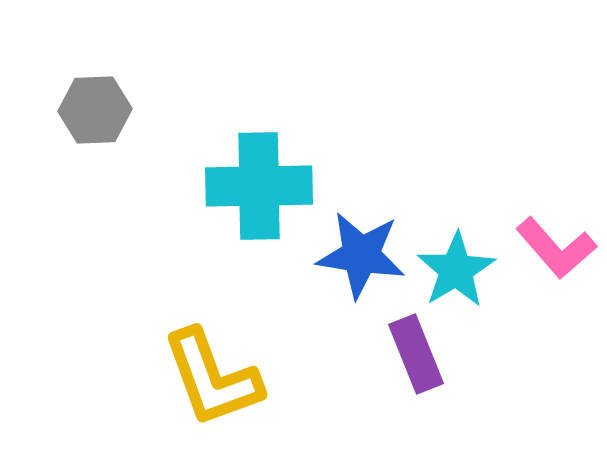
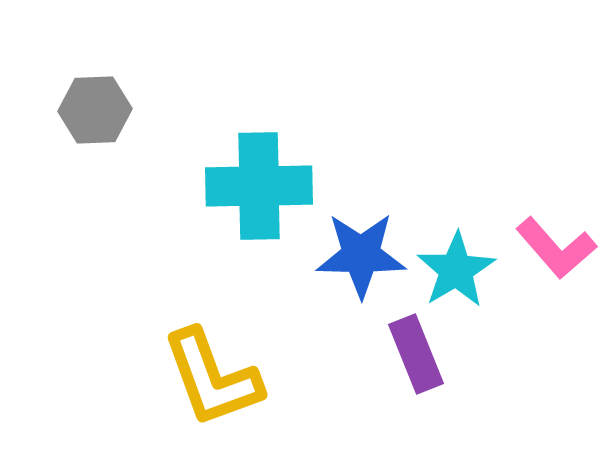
blue star: rotated 8 degrees counterclockwise
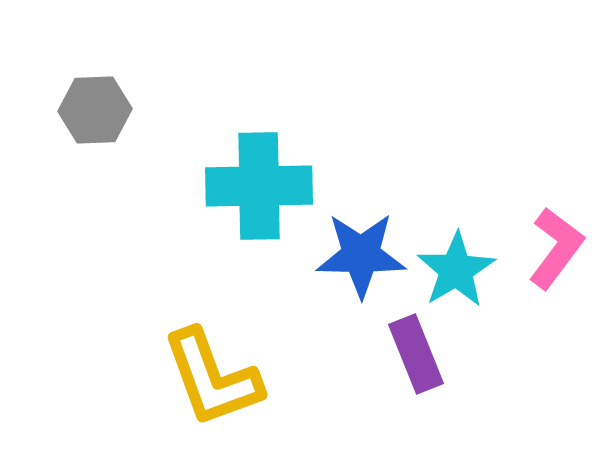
pink L-shape: rotated 102 degrees counterclockwise
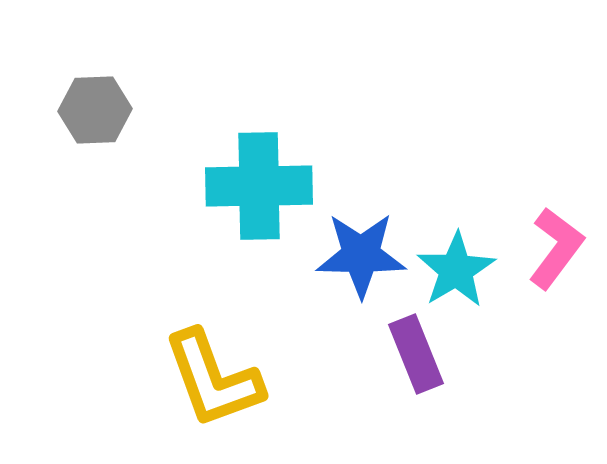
yellow L-shape: moved 1 px right, 1 px down
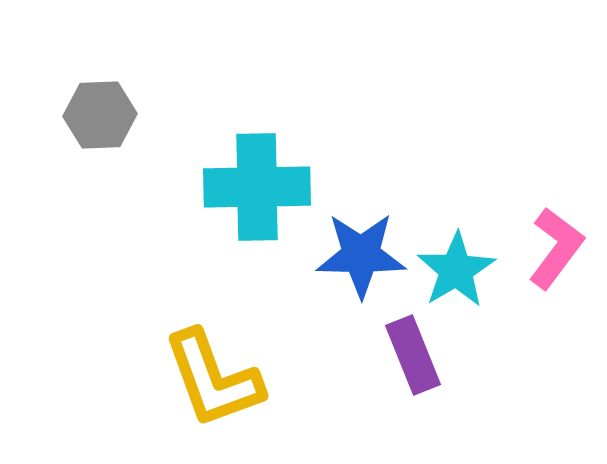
gray hexagon: moved 5 px right, 5 px down
cyan cross: moved 2 px left, 1 px down
purple rectangle: moved 3 px left, 1 px down
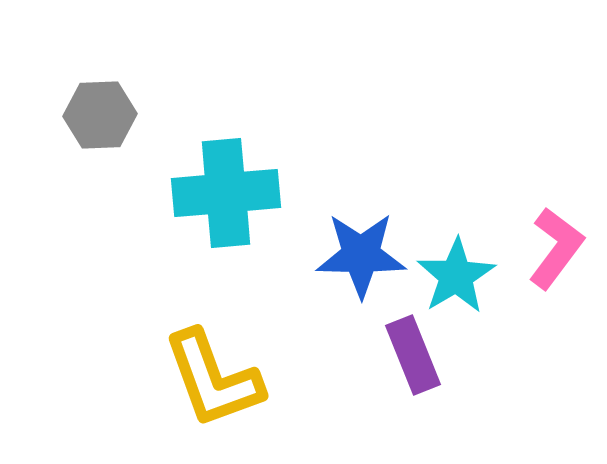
cyan cross: moved 31 px left, 6 px down; rotated 4 degrees counterclockwise
cyan star: moved 6 px down
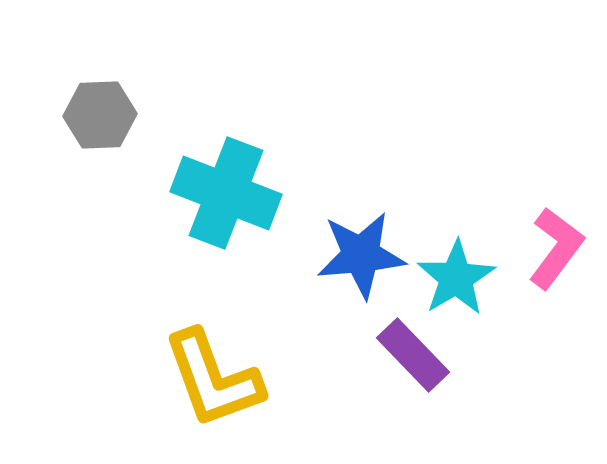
cyan cross: rotated 26 degrees clockwise
blue star: rotated 6 degrees counterclockwise
cyan star: moved 2 px down
purple rectangle: rotated 22 degrees counterclockwise
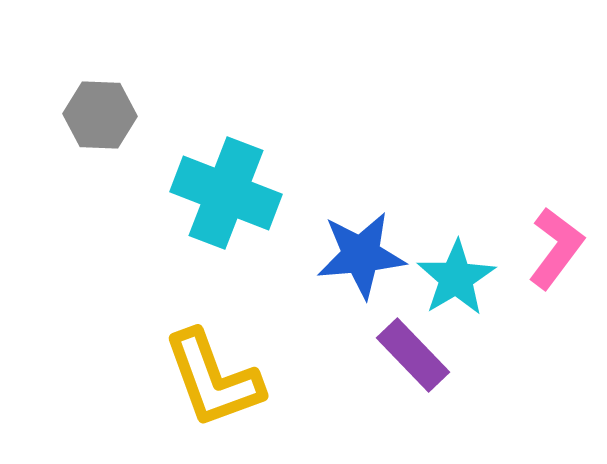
gray hexagon: rotated 4 degrees clockwise
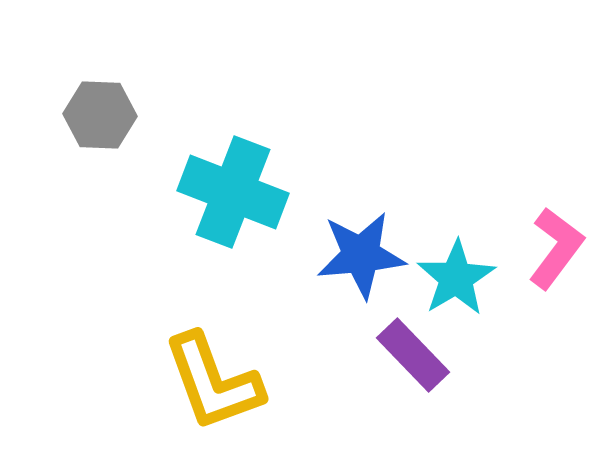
cyan cross: moved 7 px right, 1 px up
yellow L-shape: moved 3 px down
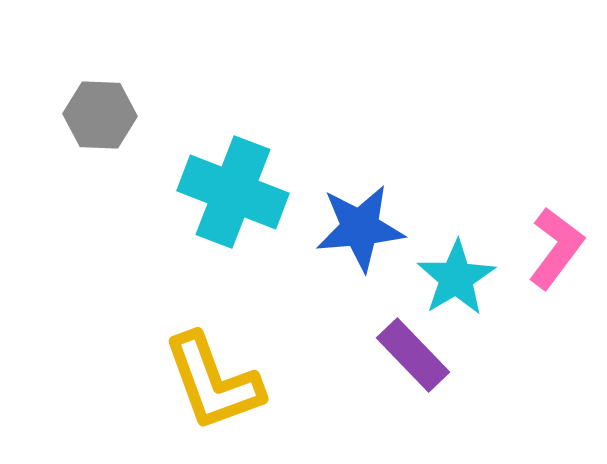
blue star: moved 1 px left, 27 px up
